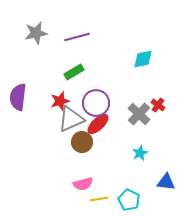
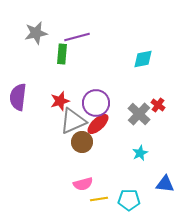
green rectangle: moved 12 px left, 18 px up; rotated 54 degrees counterclockwise
gray triangle: moved 2 px right, 2 px down
blue triangle: moved 1 px left, 2 px down
cyan pentagon: rotated 25 degrees counterclockwise
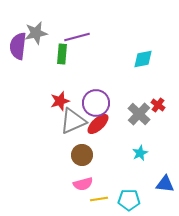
purple semicircle: moved 51 px up
brown circle: moved 13 px down
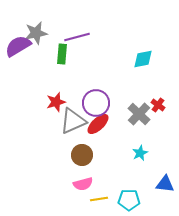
purple semicircle: rotated 52 degrees clockwise
red star: moved 4 px left, 1 px down
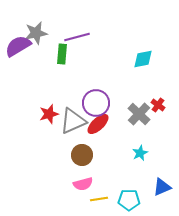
red star: moved 7 px left, 12 px down
blue triangle: moved 3 px left, 3 px down; rotated 30 degrees counterclockwise
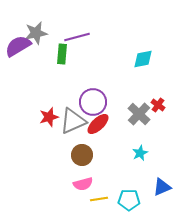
purple circle: moved 3 px left, 1 px up
red star: moved 3 px down
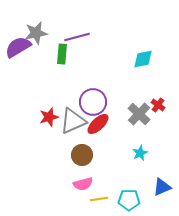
purple semicircle: moved 1 px down
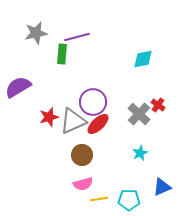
purple semicircle: moved 40 px down
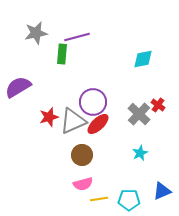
blue triangle: moved 4 px down
